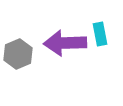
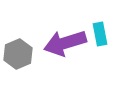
purple arrow: rotated 15 degrees counterclockwise
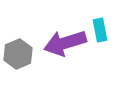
cyan rectangle: moved 4 px up
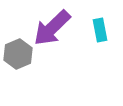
purple arrow: moved 13 px left, 15 px up; rotated 27 degrees counterclockwise
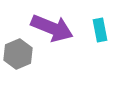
purple arrow: rotated 114 degrees counterclockwise
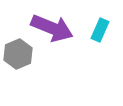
cyan rectangle: rotated 35 degrees clockwise
